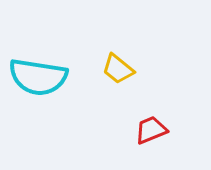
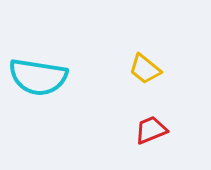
yellow trapezoid: moved 27 px right
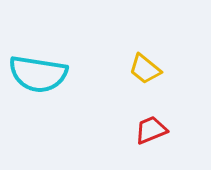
cyan semicircle: moved 3 px up
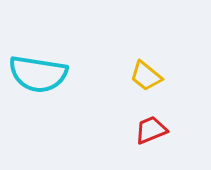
yellow trapezoid: moved 1 px right, 7 px down
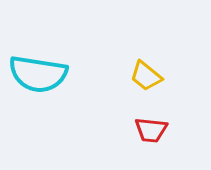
red trapezoid: rotated 152 degrees counterclockwise
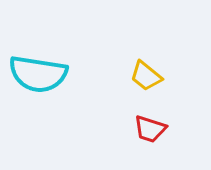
red trapezoid: moved 1 px left, 1 px up; rotated 12 degrees clockwise
